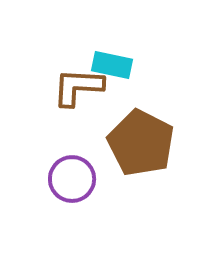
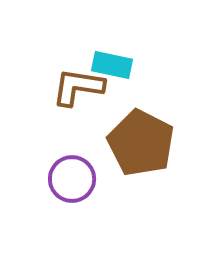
brown L-shape: rotated 6 degrees clockwise
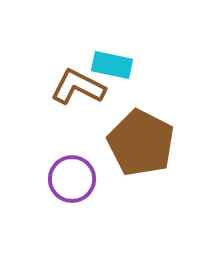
brown L-shape: rotated 18 degrees clockwise
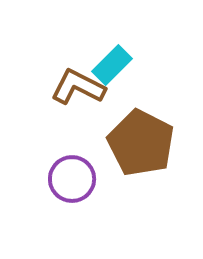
cyan rectangle: rotated 57 degrees counterclockwise
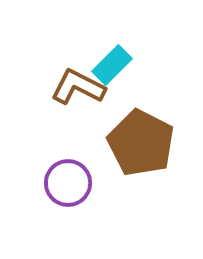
purple circle: moved 4 px left, 4 px down
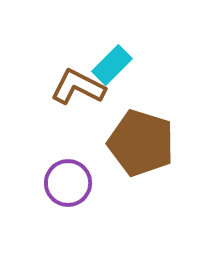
brown pentagon: rotated 10 degrees counterclockwise
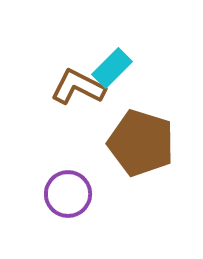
cyan rectangle: moved 3 px down
purple circle: moved 11 px down
